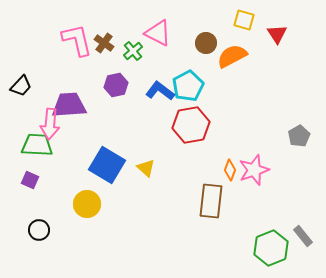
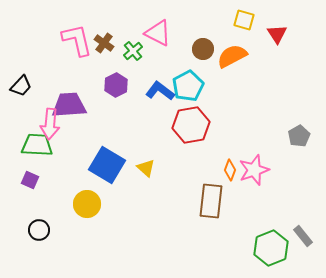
brown circle: moved 3 px left, 6 px down
purple hexagon: rotated 15 degrees counterclockwise
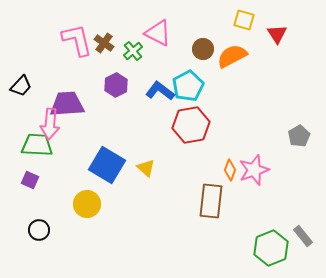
purple trapezoid: moved 2 px left, 1 px up
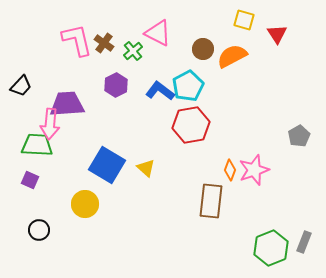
yellow circle: moved 2 px left
gray rectangle: moved 1 px right, 6 px down; rotated 60 degrees clockwise
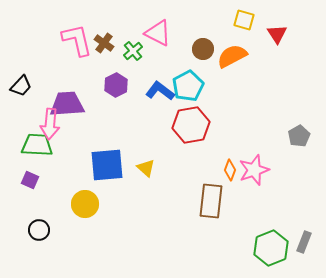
blue square: rotated 36 degrees counterclockwise
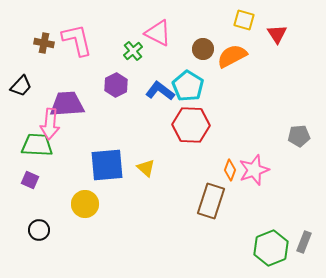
brown cross: moved 60 px left; rotated 24 degrees counterclockwise
cyan pentagon: rotated 12 degrees counterclockwise
red hexagon: rotated 12 degrees clockwise
gray pentagon: rotated 25 degrees clockwise
brown rectangle: rotated 12 degrees clockwise
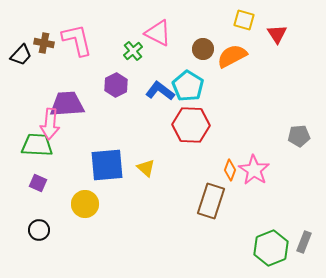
black trapezoid: moved 31 px up
pink star: rotated 20 degrees counterclockwise
purple square: moved 8 px right, 3 px down
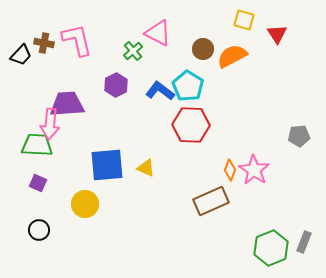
yellow triangle: rotated 18 degrees counterclockwise
brown rectangle: rotated 48 degrees clockwise
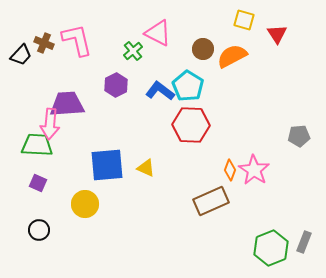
brown cross: rotated 12 degrees clockwise
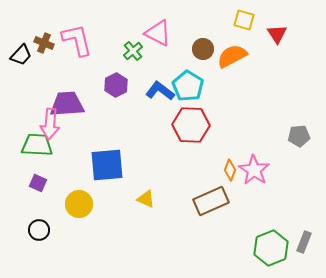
yellow triangle: moved 31 px down
yellow circle: moved 6 px left
